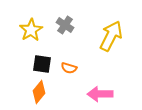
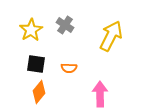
black square: moved 6 px left
orange semicircle: rotated 14 degrees counterclockwise
pink arrow: rotated 90 degrees clockwise
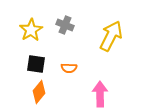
gray cross: rotated 12 degrees counterclockwise
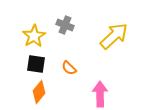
yellow star: moved 3 px right, 6 px down
yellow arrow: moved 3 px right; rotated 20 degrees clockwise
orange semicircle: rotated 42 degrees clockwise
